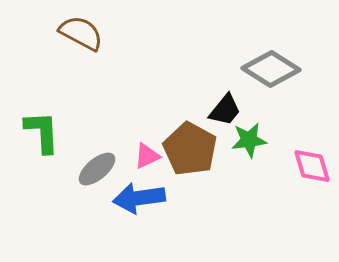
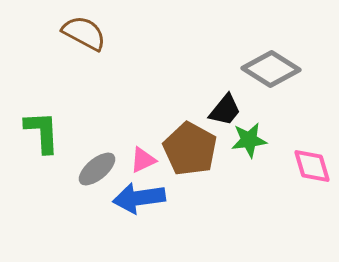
brown semicircle: moved 3 px right
pink triangle: moved 4 px left, 4 px down
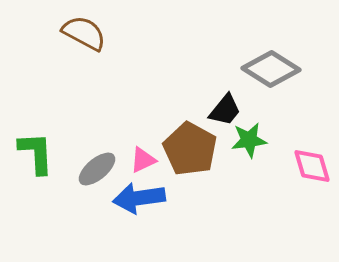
green L-shape: moved 6 px left, 21 px down
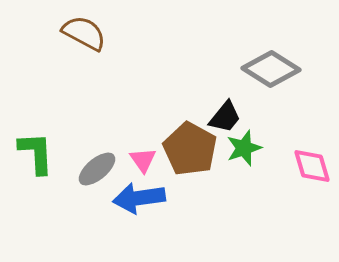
black trapezoid: moved 7 px down
green star: moved 5 px left, 8 px down; rotated 12 degrees counterclockwise
pink triangle: rotated 40 degrees counterclockwise
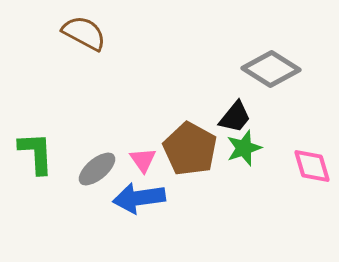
black trapezoid: moved 10 px right
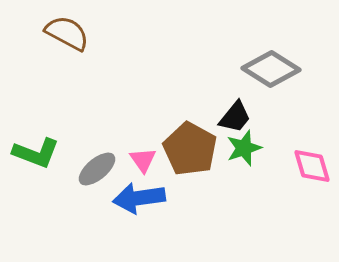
brown semicircle: moved 17 px left
green L-shape: rotated 114 degrees clockwise
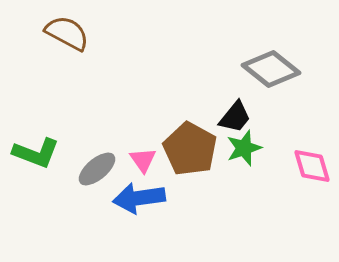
gray diamond: rotated 6 degrees clockwise
